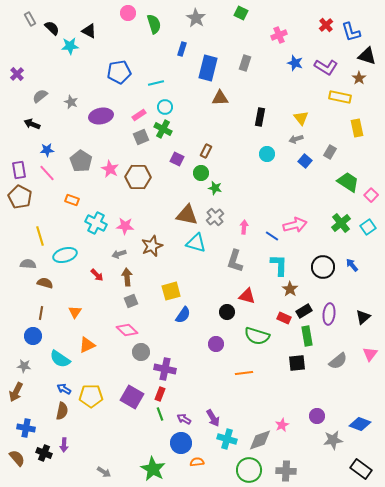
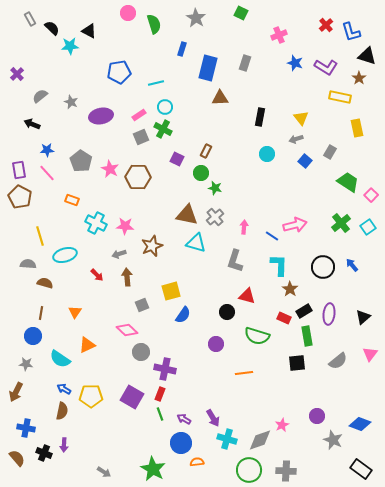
gray square at (131, 301): moved 11 px right, 4 px down
gray star at (24, 366): moved 2 px right, 2 px up
gray star at (333, 440): rotated 30 degrees clockwise
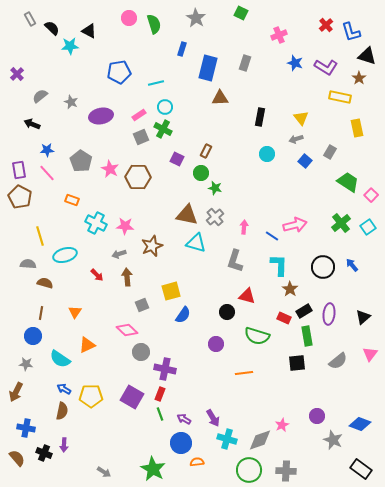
pink circle at (128, 13): moved 1 px right, 5 px down
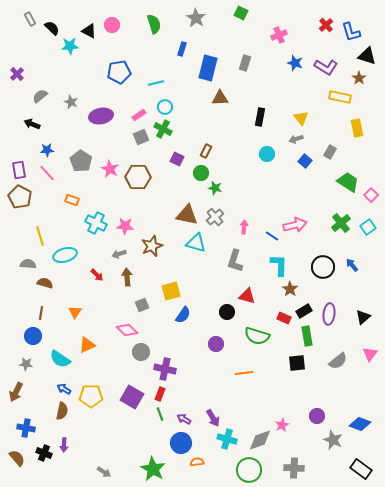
pink circle at (129, 18): moved 17 px left, 7 px down
gray cross at (286, 471): moved 8 px right, 3 px up
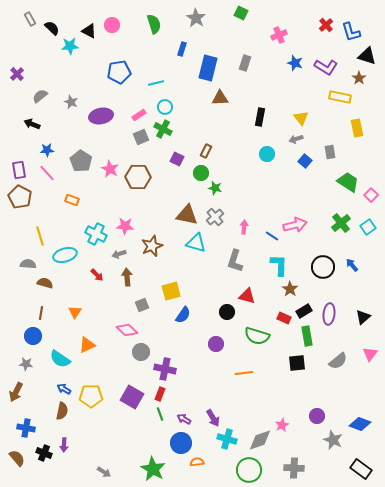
gray rectangle at (330, 152): rotated 40 degrees counterclockwise
cyan cross at (96, 223): moved 11 px down
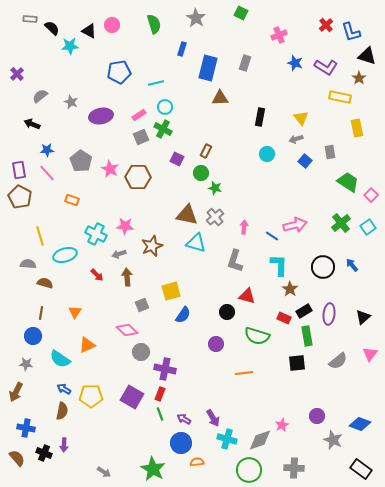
gray rectangle at (30, 19): rotated 56 degrees counterclockwise
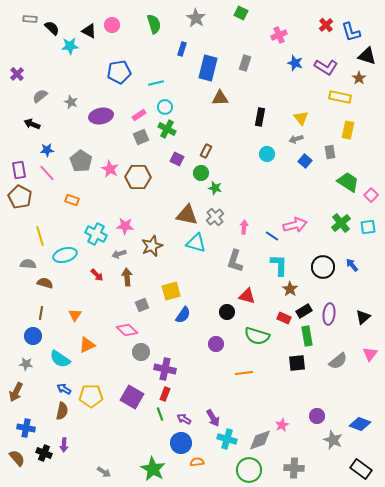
yellow rectangle at (357, 128): moved 9 px left, 2 px down; rotated 24 degrees clockwise
green cross at (163, 129): moved 4 px right
cyan square at (368, 227): rotated 28 degrees clockwise
orange triangle at (75, 312): moved 3 px down
red rectangle at (160, 394): moved 5 px right
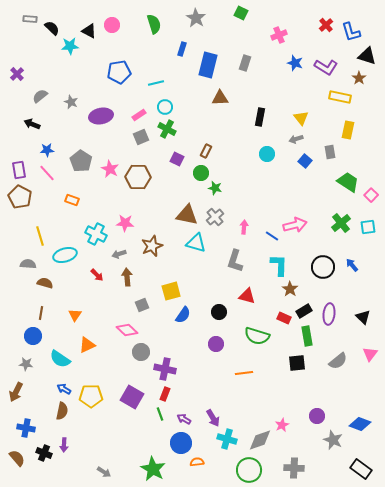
blue rectangle at (208, 68): moved 3 px up
pink star at (125, 226): moved 3 px up
black circle at (227, 312): moved 8 px left
black triangle at (363, 317): rotated 35 degrees counterclockwise
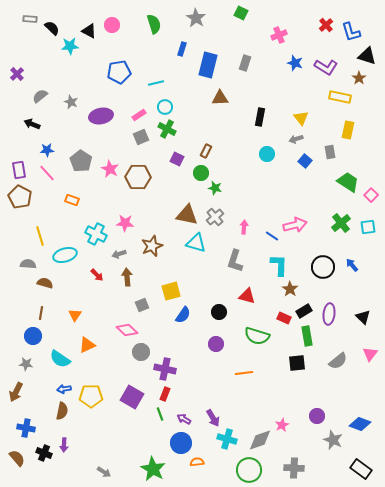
blue arrow at (64, 389): rotated 40 degrees counterclockwise
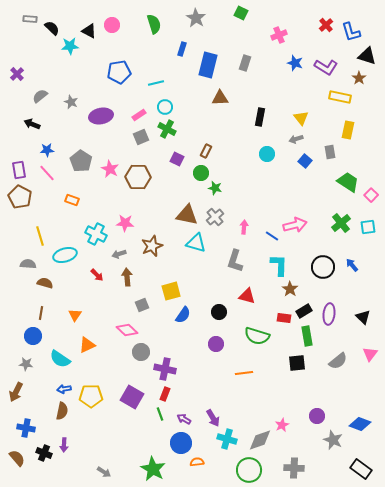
red rectangle at (284, 318): rotated 16 degrees counterclockwise
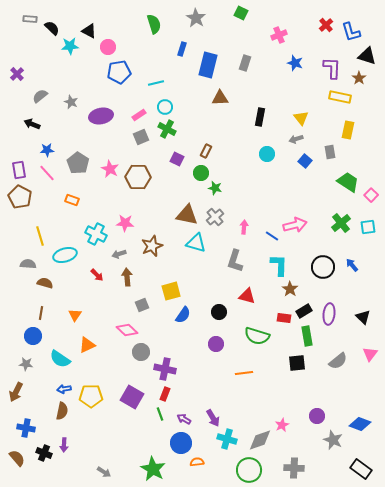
pink circle at (112, 25): moved 4 px left, 22 px down
purple L-shape at (326, 67): moved 6 px right, 1 px down; rotated 120 degrees counterclockwise
gray pentagon at (81, 161): moved 3 px left, 2 px down
